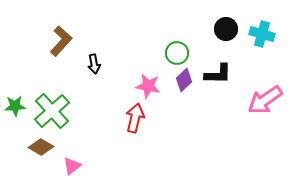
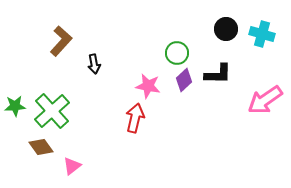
brown diamond: rotated 25 degrees clockwise
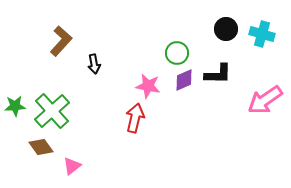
purple diamond: rotated 20 degrees clockwise
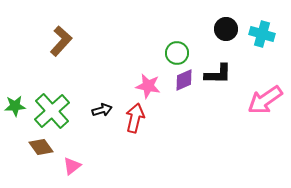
black arrow: moved 8 px right, 46 px down; rotated 96 degrees counterclockwise
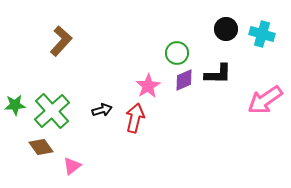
pink star: rotated 30 degrees clockwise
green star: moved 1 px up
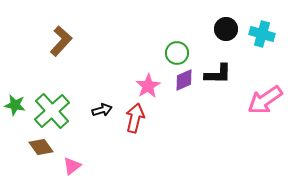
green star: rotated 15 degrees clockwise
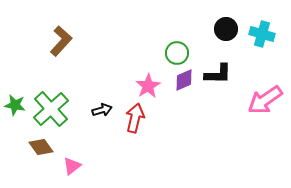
green cross: moved 1 px left, 2 px up
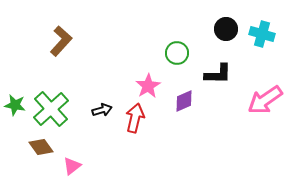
purple diamond: moved 21 px down
